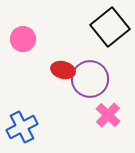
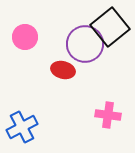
pink circle: moved 2 px right, 2 px up
purple circle: moved 5 px left, 35 px up
pink cross: rotated 35 degrees counterclockwise
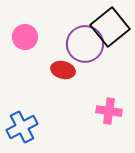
pink cross: moved 1 px right, 4 px up
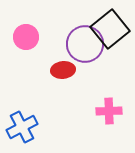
black square: moved 2 px down
pink circle: moved 1 px right
red ellipse: rotated 20 degrees counterclockwise
pink cross: rotated 10 degrees counterclockwise
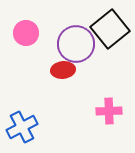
pink circle: moved 4 px up
purple circle: moved 9 px left
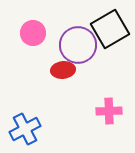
black square: rotated 9 degrees clockwise
pink circle: moved 7 px right
purple circle: moved 2 px right, 1 px down
blue cross: moved 3 px right, 2 px down
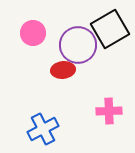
blue cross: moved 18 px right
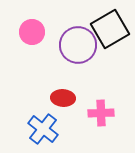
pink circle: moved 1 px left, 1 px up
red ellipse: moved 28 px down; rotated 10 degrees clockwise
pink cross: moved 8 px left, 2 px down
blue cross: rotated 24 degrees counterclockwise
